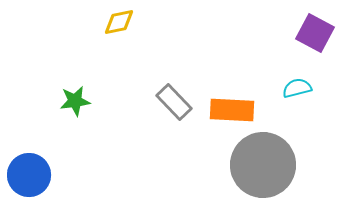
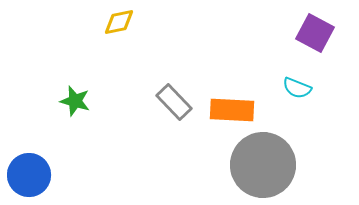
cyan semicircle: rotated 144 degrees counterclockwise
green star: rotated 24 degrees clockwise
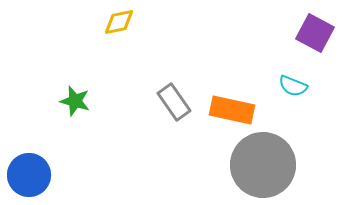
cyan semicircle: moved 4 px left, 2 px up
gray rectangle: rotated 9 degrees clockwise
orange rectangle: rotated 9 degrees clockwise
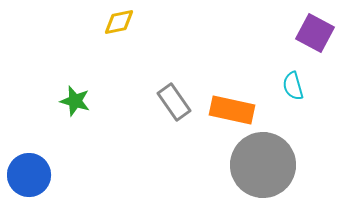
cyan semicircle: rotated 52 degrees clockwise
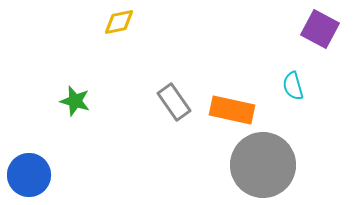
purple square: moved 5 px right, 4 px up
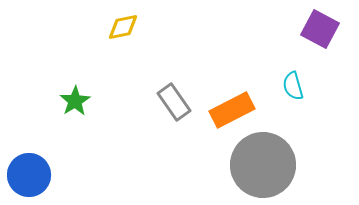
yellow diamond: moved 4 px right, 5 px down
green star: rotated 24 degrees clockwise
orange rectangle: rotated 39 degrees counterclockwise
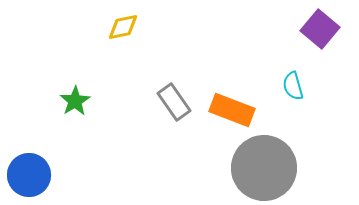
purple square: rotated 12 degrees clockwise
orange rectangle: rotated 48 degrees clockwise
gray circle: moved 1 px right, 3 px down
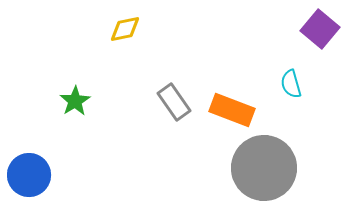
yellow diamond: moved 2 px right, 2 px down
cyan semicircle: moved 2 px left, 2 px up
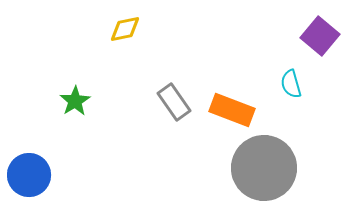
purple square: moved 7 px down
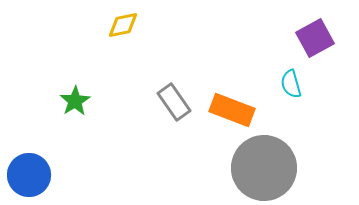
yellow diamond: moved 2 px left, 4 px up
purple square: moved 5 px left, 2 px down; rotated 21 degrees clockwise
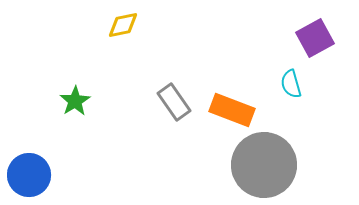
gray circle: moved 3 px up
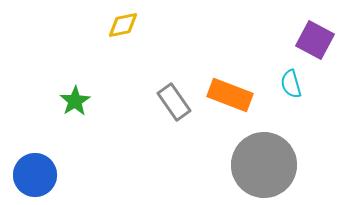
purple square: moved 2 px down; rotated 33 degrees counterclockwise
orange rectangle: moved 2 px left, 15 px up
blue circle: moved 6 px right
